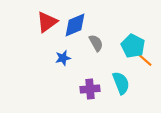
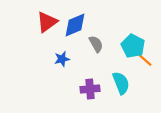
gray semicircle: moved 1 px down
blue star: moved 1 px left, 1 px down
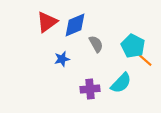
cyan semicircle: rotated 65 degrees clockwise
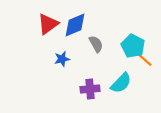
red triangle: moved 1 px right, 2 px down
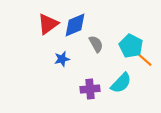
cyan pentagon: moved 2 px left
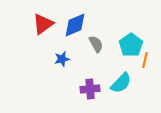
red triangle: moved 5 px left
cyan pentagon: moved 1 px up; rotated 10 degrees clockwise
orange line: rotated 63 degrees clockwise
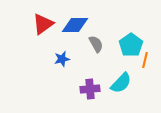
blue diamond: rotated 24 degrees clockwise
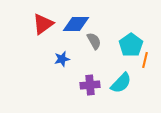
blue diamond: moved 1 px right, 1 px up
gray semicircle: moved 2 px left, 3 px up
purple cross: moved 4 px up
